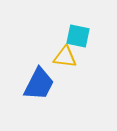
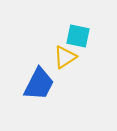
yellow triangle: rotated 40 degrees counterclockwise
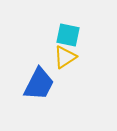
cyan square: moved 10 px left, 1 px up
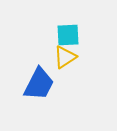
cyan square: rotated 15 degrees counterclockwise
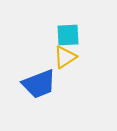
blue trapezoid: rotated 42 degrees clockwise
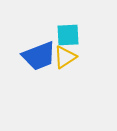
blue trapezoid: moved 28 px up
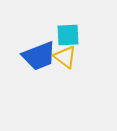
yellow triangle: rotated 50 degrees counterclockwise
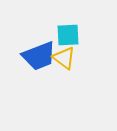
yellow triangle: moved 1 px left, 1 px down
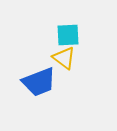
blue trapezoid: moved 26 px down
